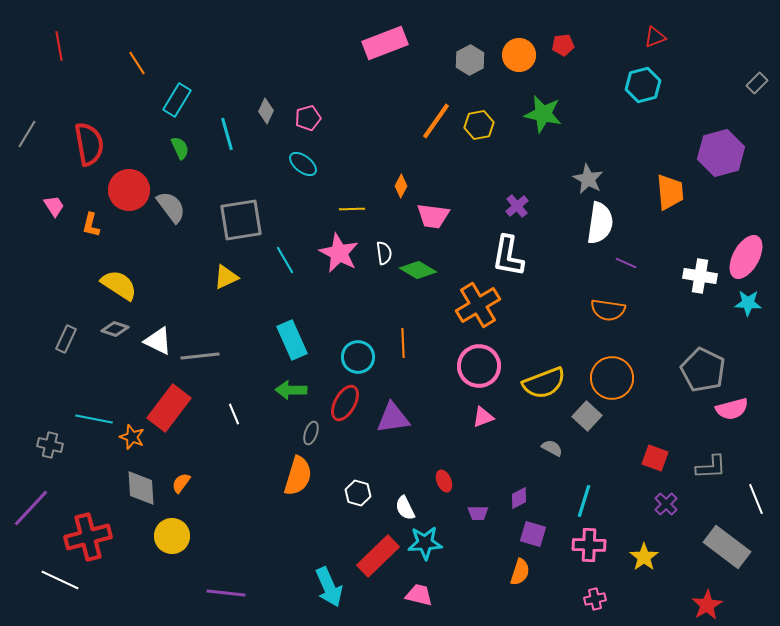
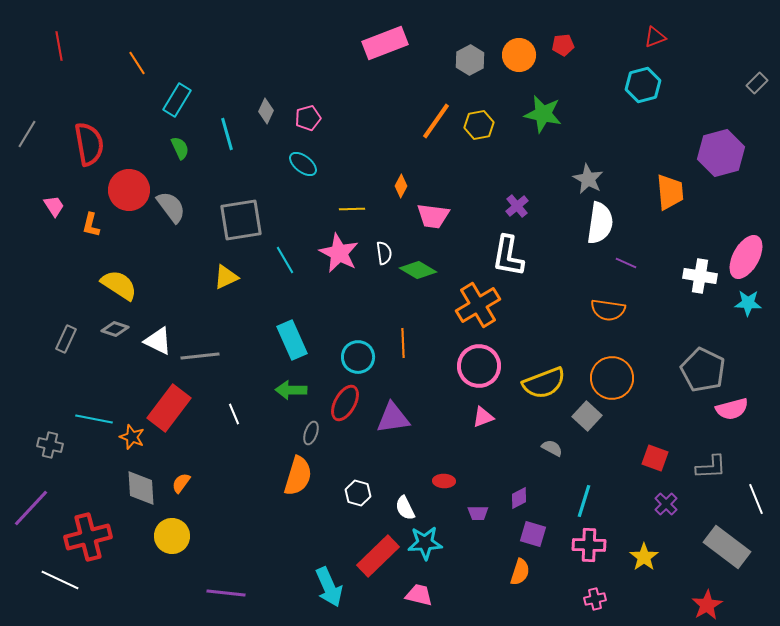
red ellipse at (444, 481): rotated 65 degrees counterclockwise
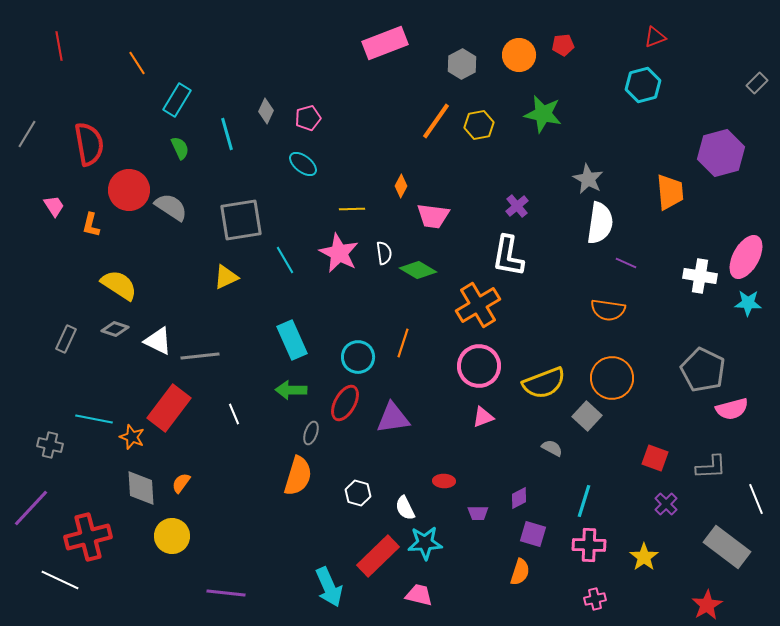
gray hexagon at (470, 60): moved 8 px left, 4 px down
gray semicircle at (171, 207): rotated 20 degrees counterclockwise
orange line at (403, 343): rotated 20 degrees clockwise
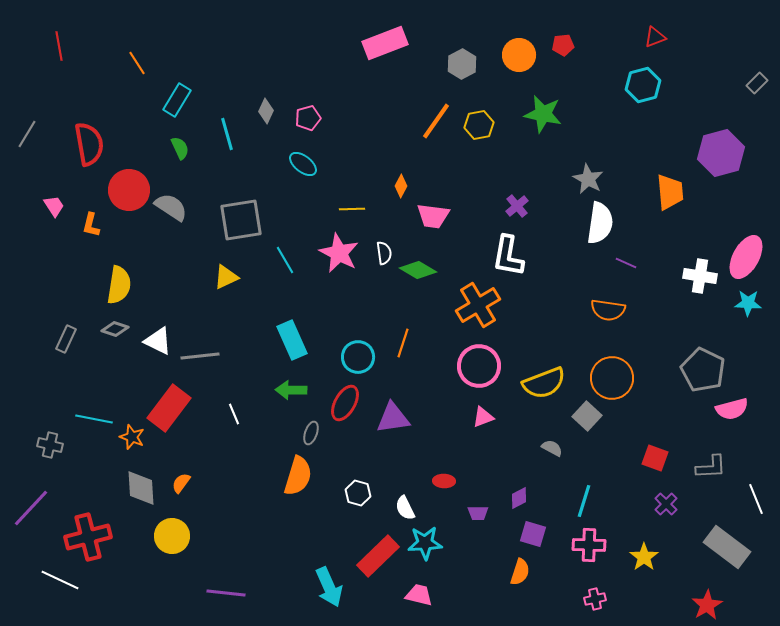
yellow semicircle at (119, 285): rotated 66 degrees clockwise
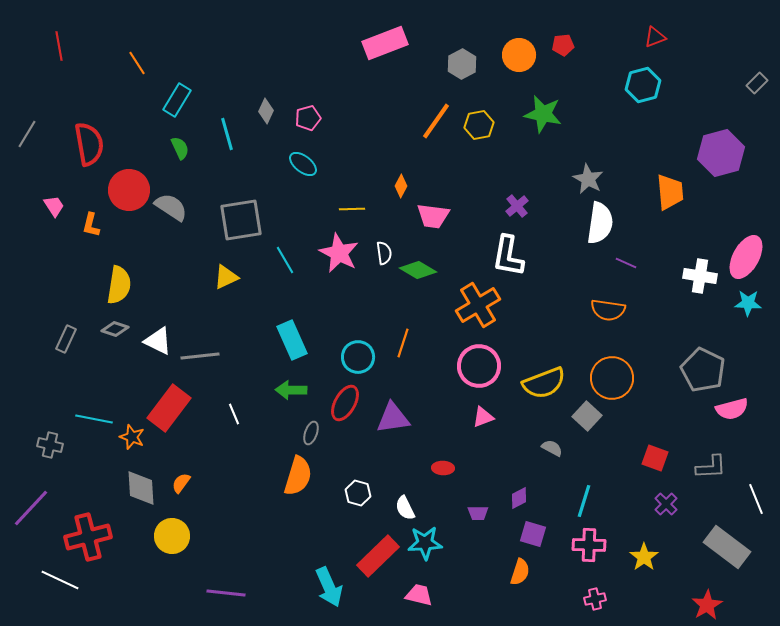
red ellipse at (444, 481): moved 1 px left, 13 px up
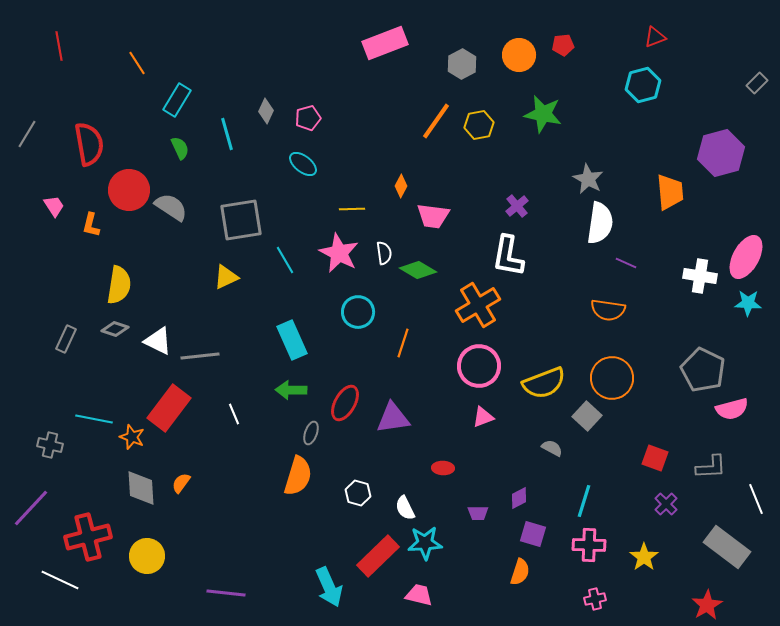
cyan circle at (358, 357): moved 45 px up
yellow circle at (172, 536): moved 25 px left, 20 px down
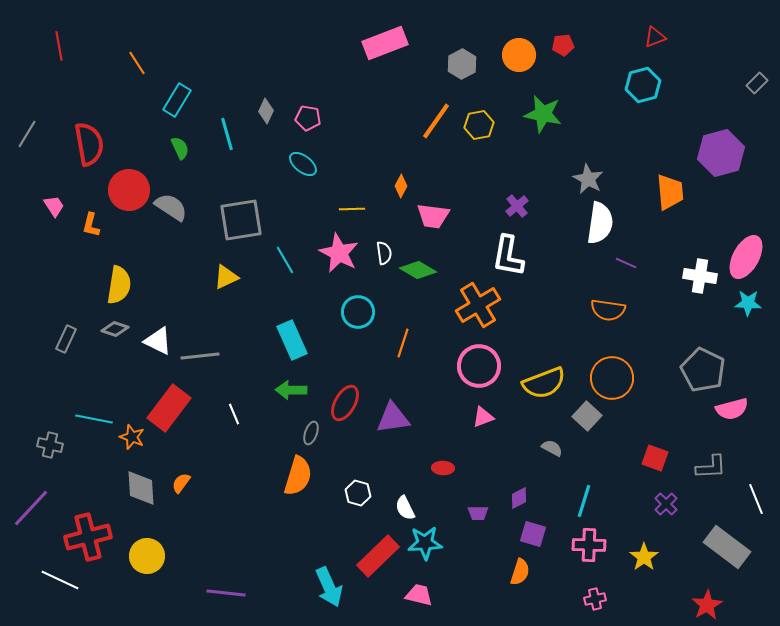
pink pentagon at (308, 118): rotated 25 degrees clockwise
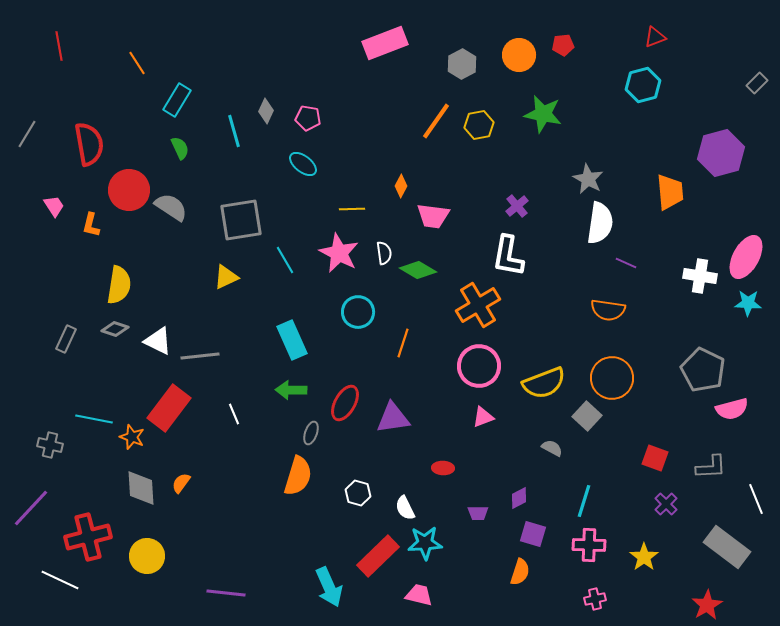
cyan line at (227, 134): moved 7 px right, 3 px up
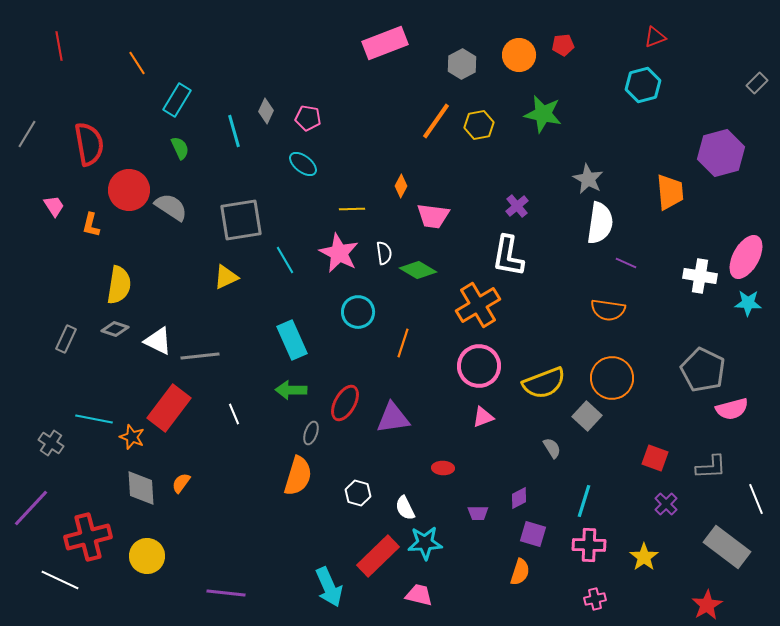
gray cross at (50, 445): moved 1 px right, 2 px up; rotated 20 degrees clockwise
gray semicircle at (552, 448): rotated 30 degrees clockwise
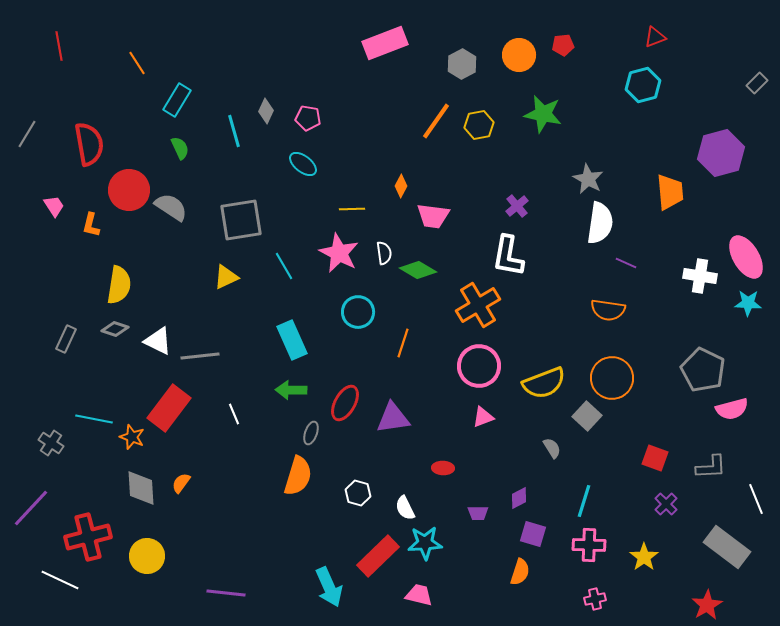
pink ellipse at (746, 257): rotated 60 degrees counterclockwise
cyan line at (285, 260): moved 1 px left, 6 px down
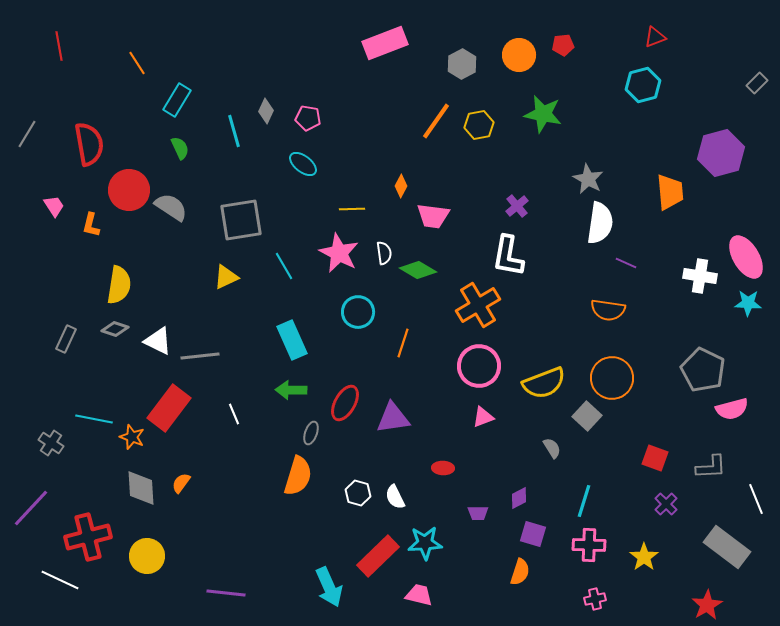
white semicircle at (405, 508): moved 10 px left, 11 px up
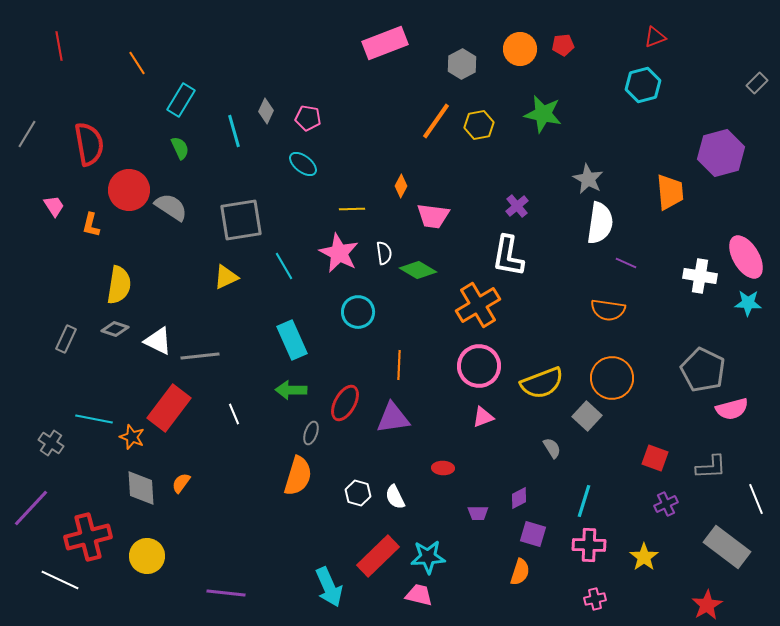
orange circle at (519, 55): moved 1 px right, 6 px up
cyan rectangle at (177, 100): moved 4 px right
orange line at (403, 343): moved 4 px left, 22 px down; rotated 16 degrees counterclockwise
yellow semicircle at (544, 383): moved 2 px left
purple cross at (666, 504): rotated 20 degrees clockwise
cyan star at (425, 543): moved 3 px right, 14 px down
